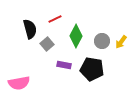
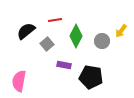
red line: moved 1 px down; rotated 16 degrees clockwise
black semicircle: moved 4 px left, 2 px down; rotated 114 degrees counterclockwise
yellow arrow: moved 11 px up
black pentagon: moved 1 px left, 8 px down
pink semicircle: moved 2 px up; rotated 110 degrees clockwise
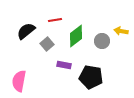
yellow arrow: rotated 64 degrees clockwise
green diamond: rotated 25 degrees clockwise
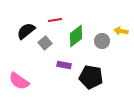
gray square: moved 2 px left, 1 px up
pink semicircle: rotated 65 degrees counterclockwise
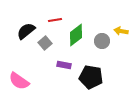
green diamond: moved 1 px up
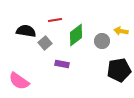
black semicircle: rotated 48 degrees clockwise
purple rectangle: moved 2 px left, 1 px up
black pentagon: moved 28 px right, 7 px up; rotated 20 degrees counterclockwise
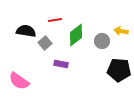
purple rectangle: moved 1 px left
black pentagon: rotated 15 degrees clockwise
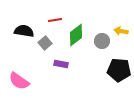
black semicircle: moved 2 px left
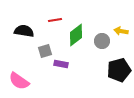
gray square: moved 8 px down; rotated 24 degrees clockwise
black pentagon: rotated 20 degrees counterclockwise
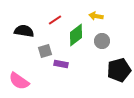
red line: rotated 24 degrees counterclockwise
yellow arrow: moved 25 px left, 15 px up
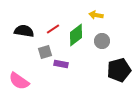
yellow arrow: moved 1 px up
red line: moved 2 px left, 9 px down
gray square: moved 1 px down
